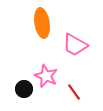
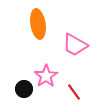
orange ellipse: moved 4 px left, 1 px down
pink star: rotated 15 degrees clockwise
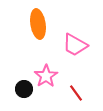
red line: moved 2 px right, 1 px down
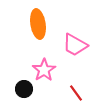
pink star: moved 2 px left, 6 px up
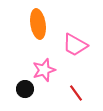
pink star: rotated 15 degrees clockwise
black circle: moved 1 px right
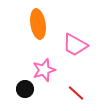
red line: rotated 12 degrees counterclockwise
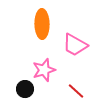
orange ellipse: moved 4 px right; rotated 8 degrees clockwise
red line: moved 2 px up
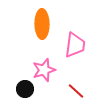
pink trapezoid: rotated 112 degrees counterclockwise
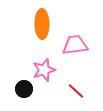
pink trapezoid: rotated 104 degrees counterclockwise
black circle: moved 1 px left
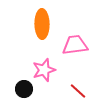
red line: moved 2 px right
